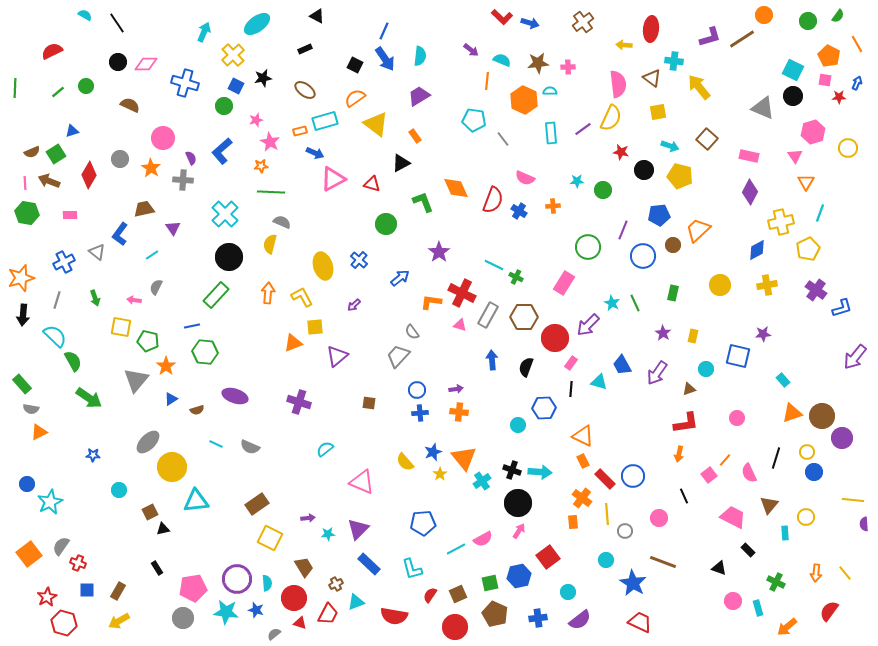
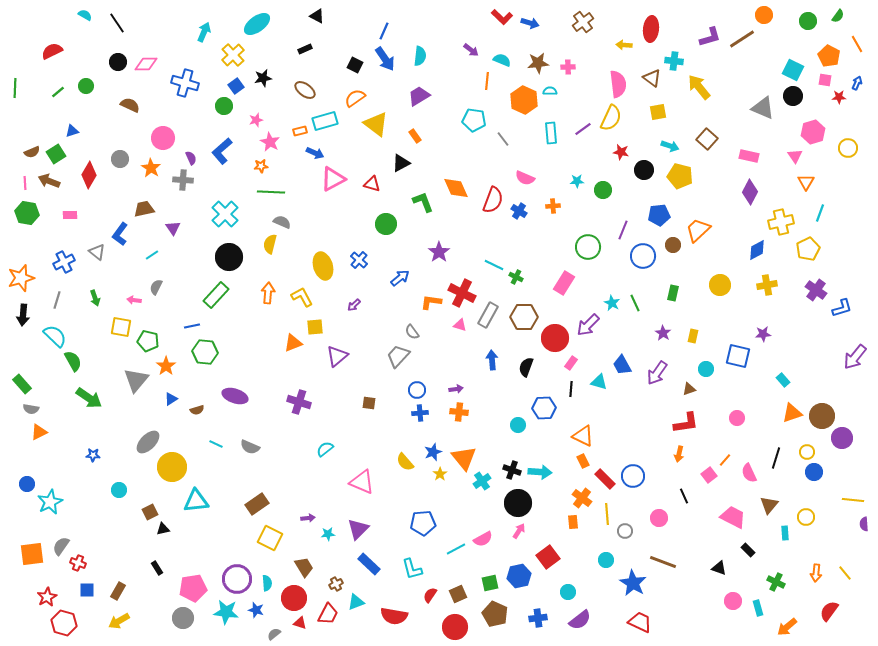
blue square at (236, 86): rotated 28 degrees clockwise
orange square at (29, 554): moved 3 px right; rotated 30 degrees clockwise
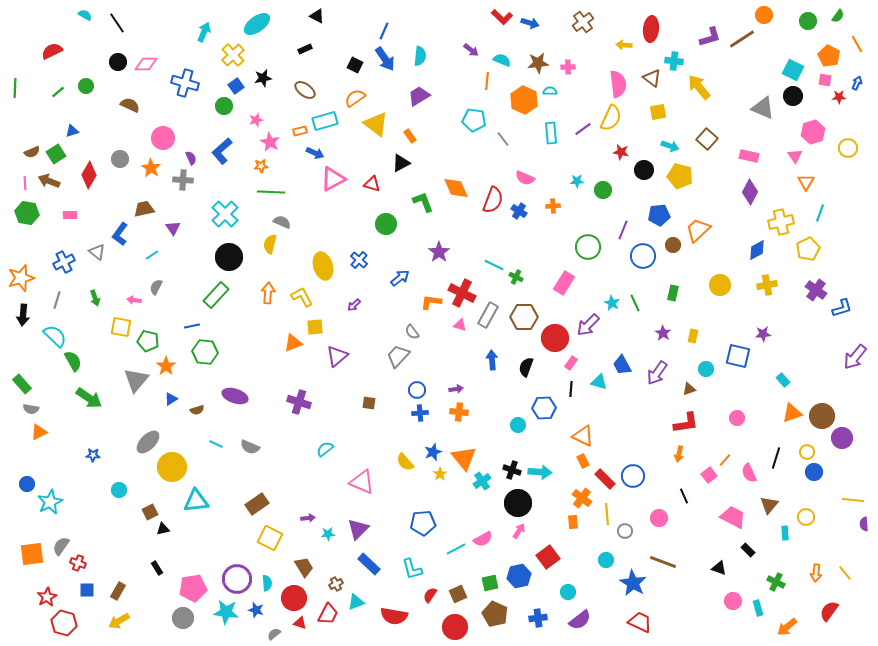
orange rectangle at (415, 136): moved 5 px left
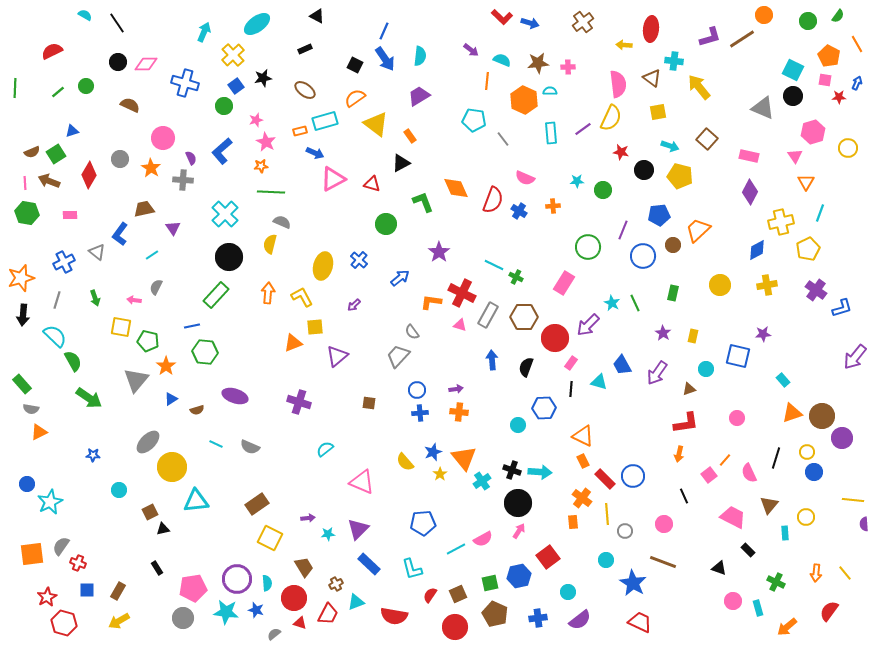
pink star at (270, 142): moved 4 px left
yellow ellipse at (323, 266): rotated 32 degrees clockwise
pink circle at (659, 518): moved 5 px right, 6 px down
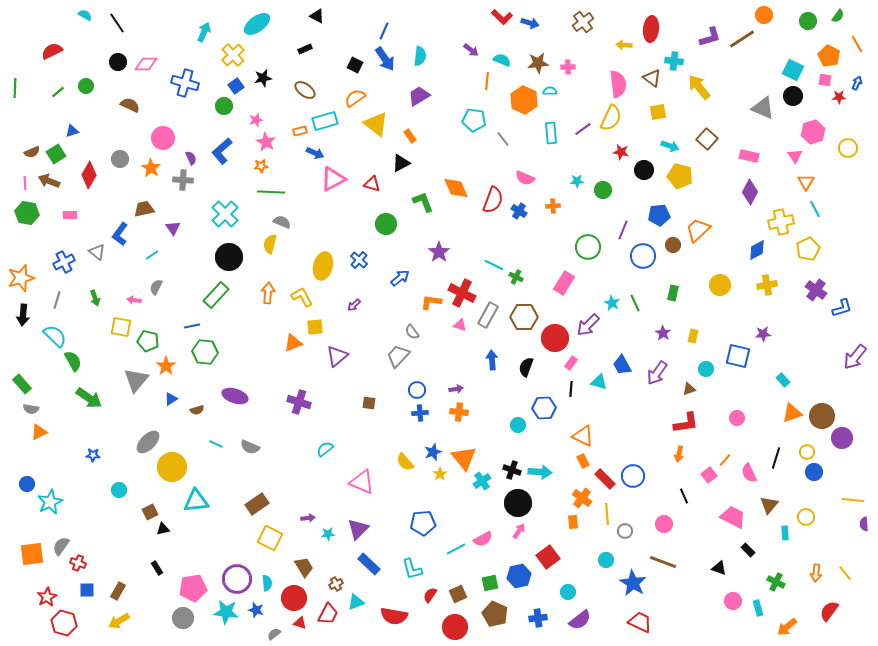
cyan line at (820, 213): moved 5 px left, 4 px up; rotated 48 degrees counterclockwise
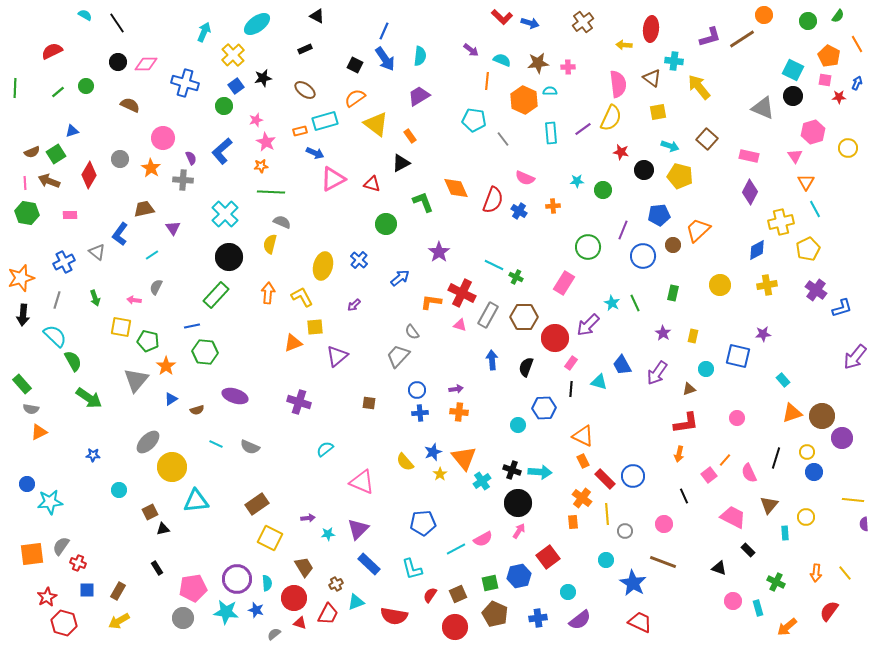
cyan star at (50, 502): rotated 20 degrees clockwise
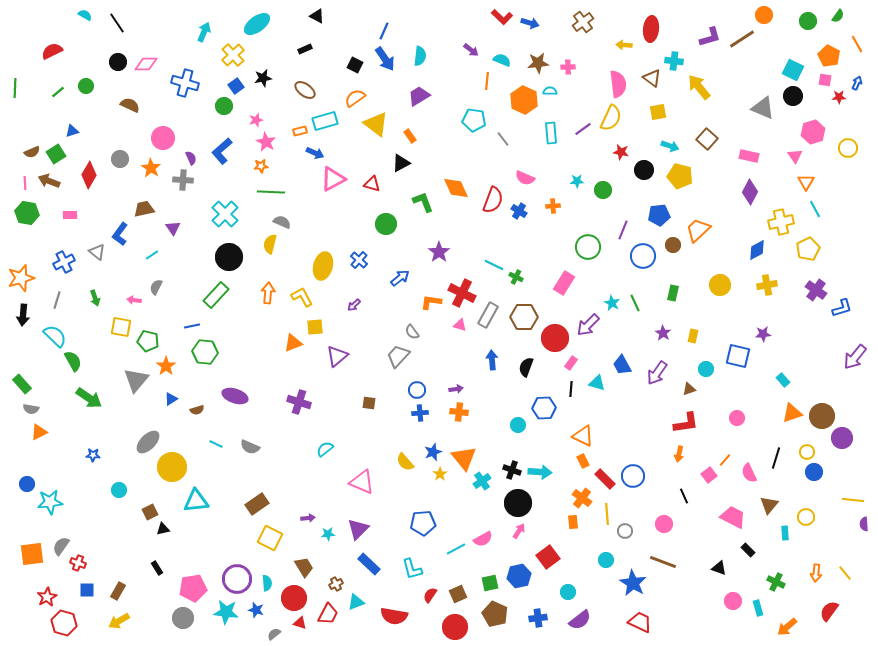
cyan triangle at (599, 382): moved 2 px left, 1 px down
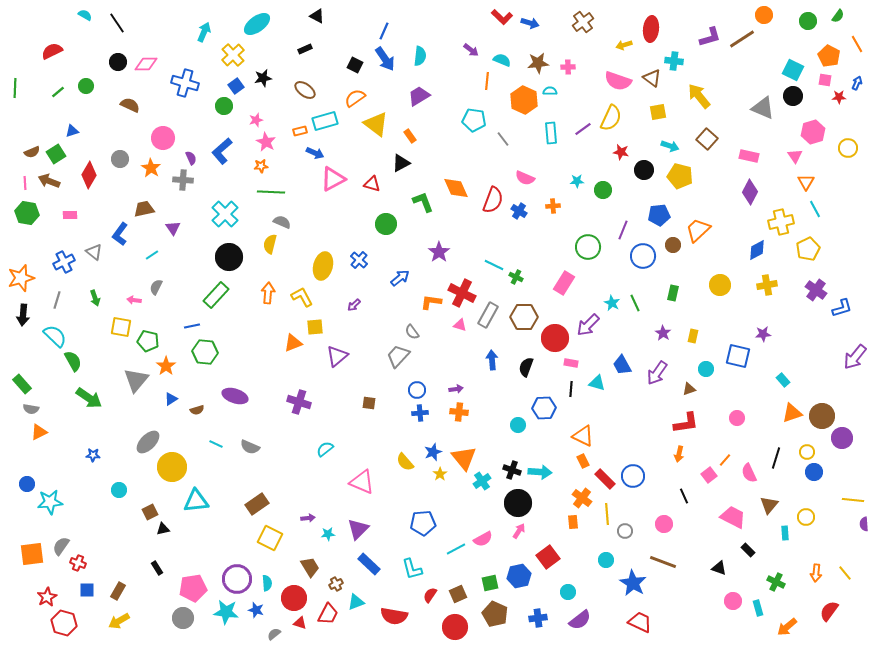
yellow arrow at (624, 45): rotated 21 degrees counterclockwise
pink semicircle at (618, 84): moved 3 px up; rotated 116 degrees clockwise
yellow arrow at (699, 87): moved 9 px down
gray triangle at (97, 252): moved 3 px left
pink rectangle at (571, 363): rotated 64 degrees clockwise
brown trapezoid at (304, 567): moved 6 px right
